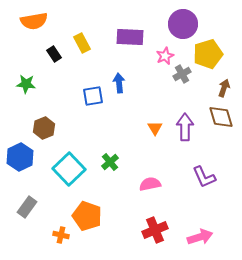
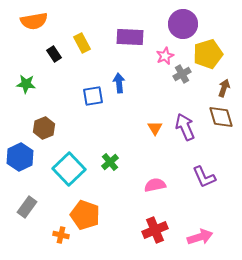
purple arrow: rotated 24 degrees counterclockwise
pink semicircle: moved 5 px right, 1 px down
orange pentagon: moved 2 px left, 1 px up
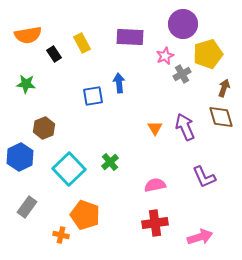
orange semicircle: moved 6 px left, 14 px down
red cross: moved 7 px up; rotated 15 degrees clockwise
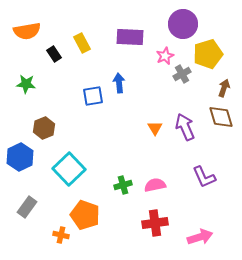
orange semicircle: moved 1 px left, 4 px up
green cross: moved 13 px right, 23 px down; rotated 24 degrees clockwise
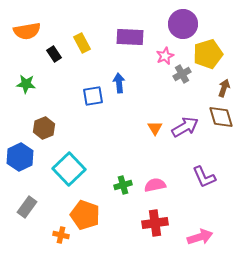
purple arrow: rotated 84 degrees clockwise
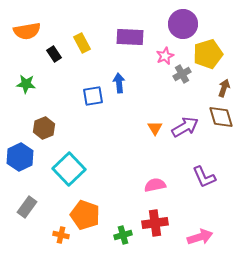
green cross: moved 50 px down
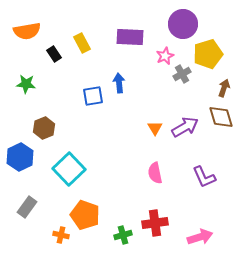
pink semicircle: moved 12 px up; rotated 90 degrees counterclockwise
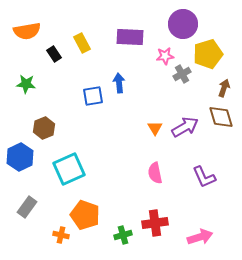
pink star: rotated 18 degrees clockwise
cyan square: rotated 20 degrees clockwise
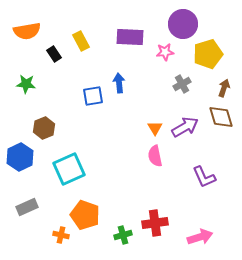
yellow rectangle: moved 1 px left, 2 px up
pink star: moved 4 px up
gray cross: moved 10 px down
pink semicircle: moved 17 px up
gray rectangle: rotated 30 degrees clockwise
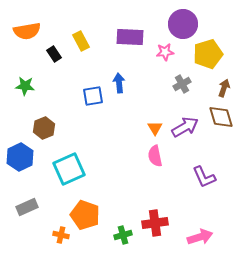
green star: moved 1 px left, 2 px down
